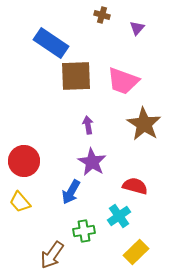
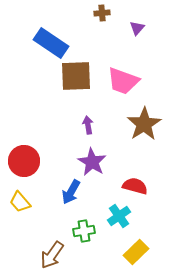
brown cross: moved 2 px up; rotated 21 degrees counterclockwise
brown star: rotated 8 degrees clockwise
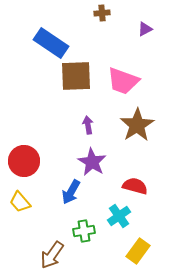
purple triangle: moved 8 px right, 1 px down; rotated 21 degrees clockwise
brown star: moved 7 px left, 1 px down
yellow rectangle: moved 2 px right, 1 px up; rotated 10 degrees counterclockwise
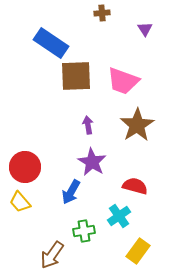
purple triangle: rotated 35 degrees counterclockwise
red circle: moved 1 px right, 6 px down
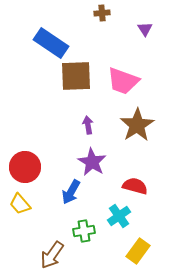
yellow trapezoid: moved 2 px down
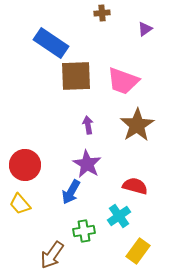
purple triangle: rotated 28 degrees clockwise
purple star: moved 5 px left, 2 px down
red circle: moved 2 px up
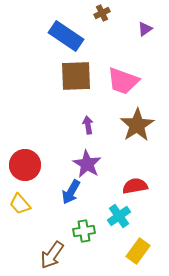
brown cross: rotated 21 degrees counterclockwise
blue rectangle: moved 15 px right, 7 px up
red semicircle: rotated 25 degrees counterclockwise
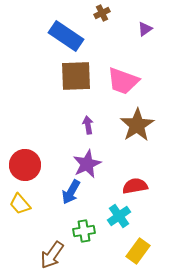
purple star: rotated 16 degrees clockwise
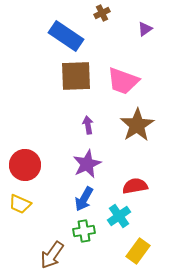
blue arrow: moved 13 px right, 7 px down
yellow trapezoid: rotated 25 degrees counterclockwise
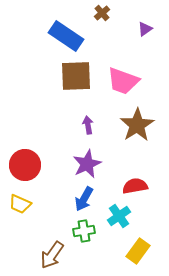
brown cross: rotated 14 degrees counterclockwise
